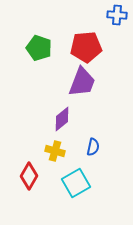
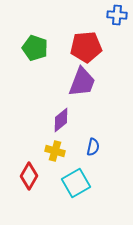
green pentagon: moved 4 px left
purple diamond: moved 1 px left, 1 px down
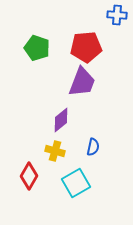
green pentagon: moved 2 px right
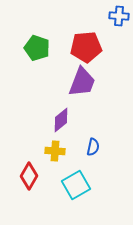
blue cross: moved 2 px right, 1 px down
yellow cross: rotated 12 degrees counterclockwise
cyan square: moved 2 px down
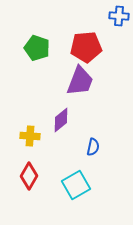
purple trapezoid: moved 2 px left, 1 px up
yellow cross: moved 25 px left, 15 px up
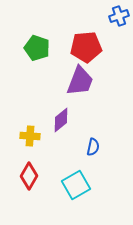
blue cross: rotated 24 degrees counterclockwise
